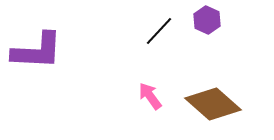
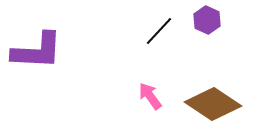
brown diamond: rotated 8 degrees counterclockwise
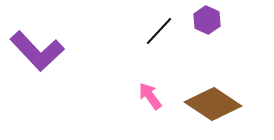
purple L-shape: rotated 44 degrees clockwise
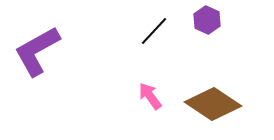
black line: moved 5 px left
purple L-shape: rotated 104 degrees clockwise
